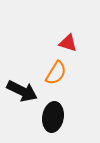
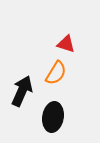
red triangle: moved 2 px left, 1 px down
black arrow: rotated 92 degrees counterclockwise
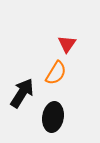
red triangle: moved 1 px right; rotated 48 degrees clockwise
black arrow: moved 2 px down; rotated 8 degrees clockwise
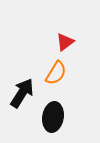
red triangle: moved 2 px left, 2 px up; rotated 18 degrees clockwise
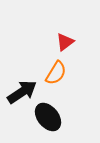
black arrow: moved 1 px up; rotated 24 degrees clockwise
black ellipse: moved 5 px left; rotated 48 degrees counterclockwise
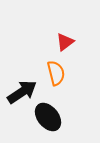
orange semicircle: rotated 45 degrees counterclockwise
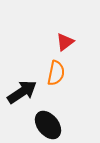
orange semicircle: rotated 25 degrees clockwise
black ellipse: moved 8 px down
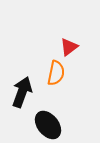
red triangle: moved 4 px right, 5 px down
black arrow: rotated 36 degrees counterclockwise
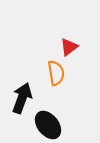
orange semicircle: rotated 20 degrees counterclockwise
black arrow: moved 6 px down
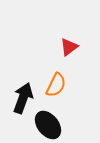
orange semicircle: moved 12 px down; rotated 35 degrees clockwise
black arrow: moved 1 px right
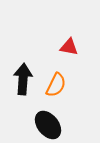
red triangle: rotated 48 degrees clockwise
black arrow: moved 19 px up; rotated 16 degrees counterclockwise
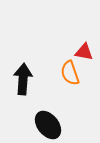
red triangle: moved 15 px right, 5 px down
orange semicircle: moved 14 px right, 12 px up; rotated 135 degrees clockwise
